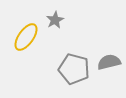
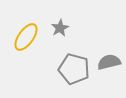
gray star: moved 5 px right, 8 px down
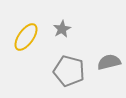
gray star: moved 2 px right, 1 px down
gray pentagon: moved 5 px left, 2 px down
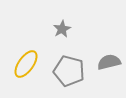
yellow ellipse: moved 27 px down
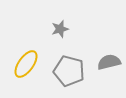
gray star: moved 2 px left; rotated 12 degrees clockwise
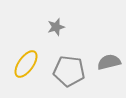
gray star: moved 4 px left, 2 px up
gray pentagon: rotated 8 degrees counterclockwise
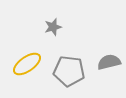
gray star: moved 3 px left
yellow ellipse: moved 1 px right; rotated 20 degrees clockwise
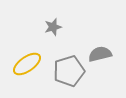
gray semicircle: moved 9 px left, 8 px up
gray pentagon: rotated 24 degrees counterclockwise
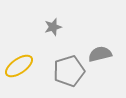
yellow ellipse: moved 8 px left, 2 px down
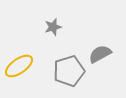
gray semicircle: rotated 15 degrees counterclockwise
